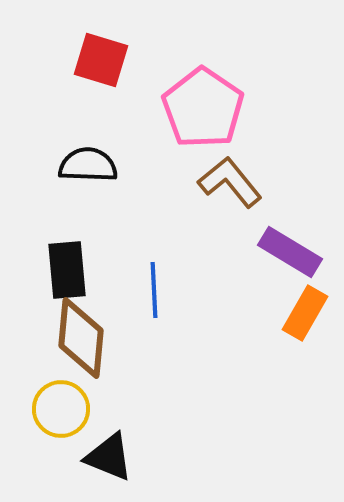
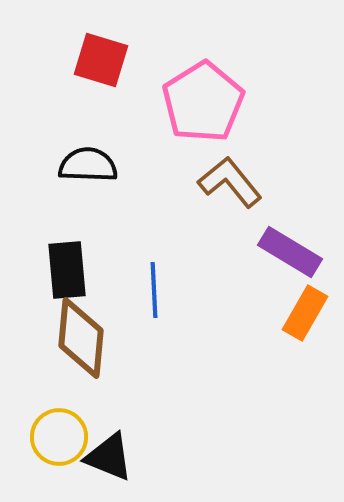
pink pentagon: moved 6 px up; rotated 6 degrees clockwise
yellow circle: moved 2 px left, 28 px down
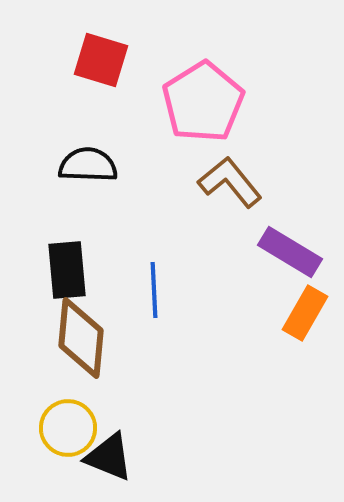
yellow circle: moved 9 px right, 9 px up
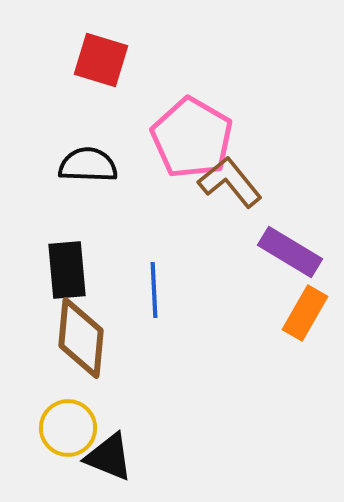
pink pentagon: moved 11 px left, 36 px down; rotated 10 degrees counterclockwise
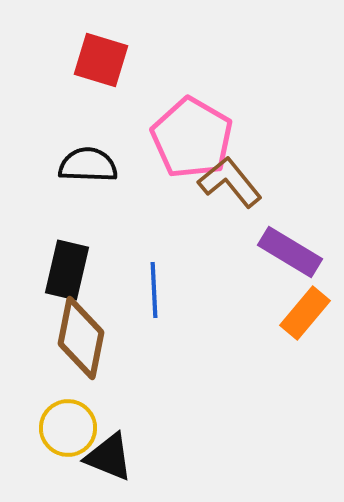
black rectangle: rotated 18 degrees clockwise
orange rectangle: rotated 10 degrees clockwise
brown diamond: rotated 6 degrees clockwise
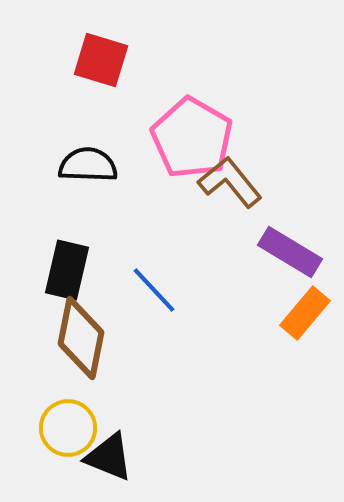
blue line: rotated 40 degrees counterclockwise
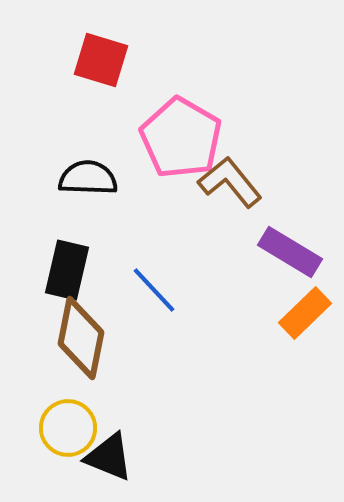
pink pentagon: moved 11 px left
black semicircle: moved 13 px down
orange rectangle: rotated 6 degrees clockwise
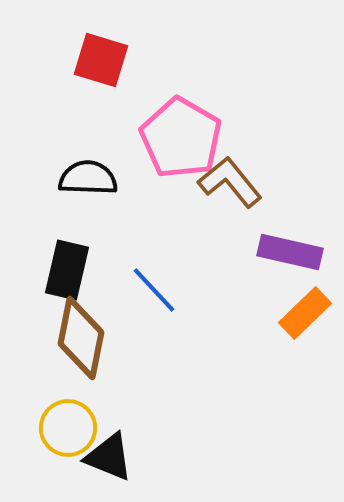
purple rectangle: rotated 18 degrees counterclockwise
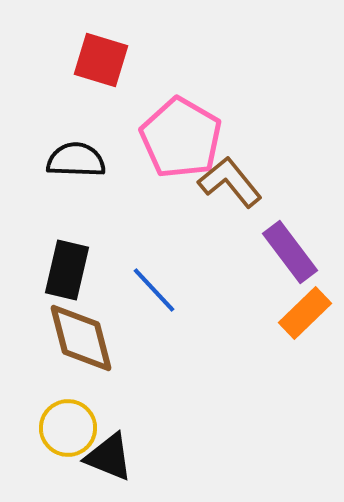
black semicircle: moved 12 px left, 18 px up
purple rectangle: rotated 40 degrees clockwise
brown diamond: rotated 26 degrees counterclockwise
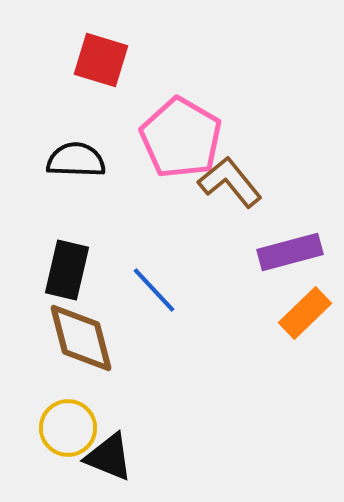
purple rectangle: rotated 68 degrees counterclockwise
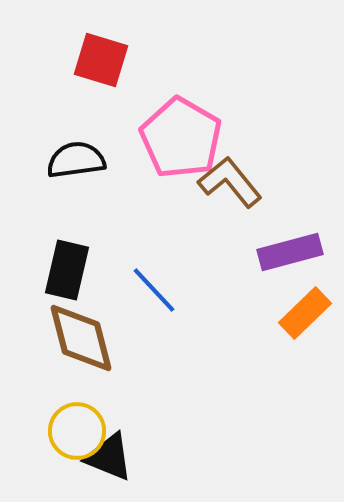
black semicircle: rotated 10 degrees counterclockwise
yellow circle: moved 9 px right, 3 px down
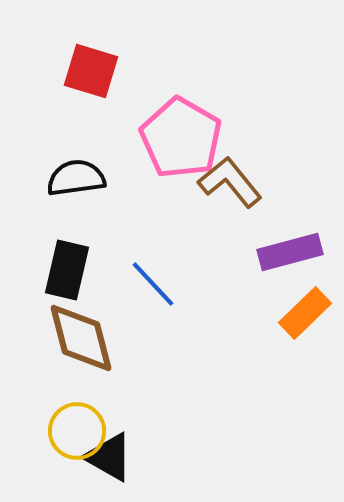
red square: moved 10 px left, 11 px down
black semicircle: moved 18 px down
blue line: moved 1 px left, 6 px up
black triangle: rotated 8 degrees clockwise
